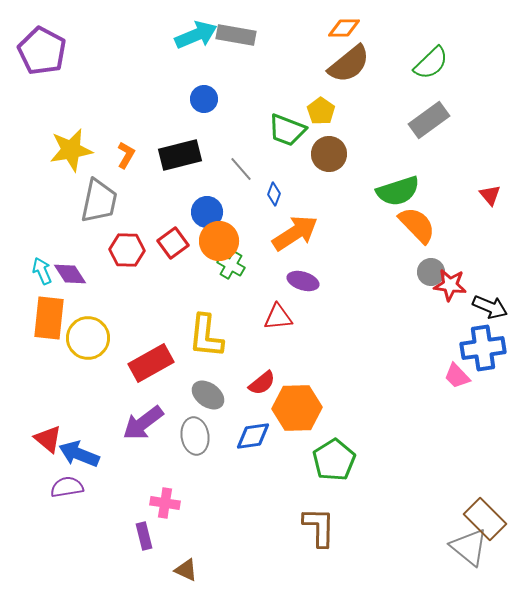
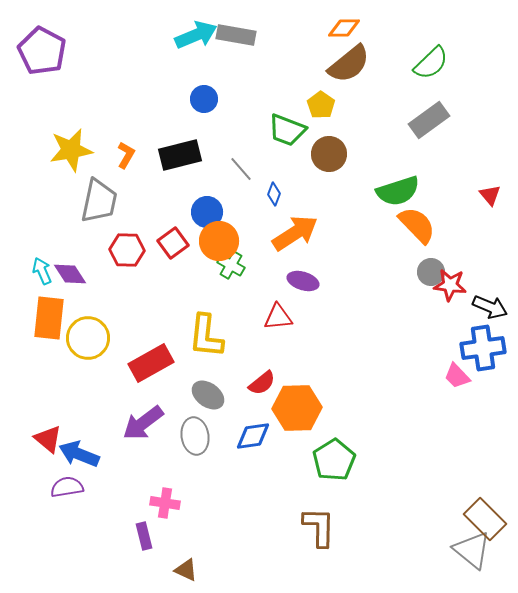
yellow pentagon at (321, 111): moved 6 px up
gray triangle at (469, 547): moved 3 px right, 3 px down
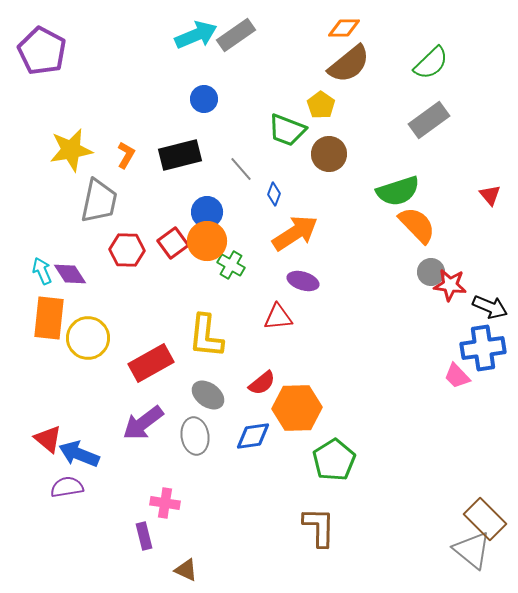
gray rectangle at (236, 35): rotated 45 degrees counterclockwise
orange circle at (219, 241): moved 12 px left
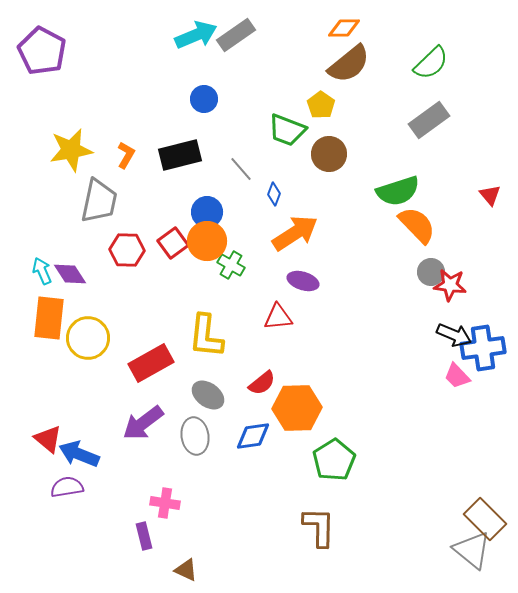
black arrow at (490, 307): moved 36 px left, 28 px down
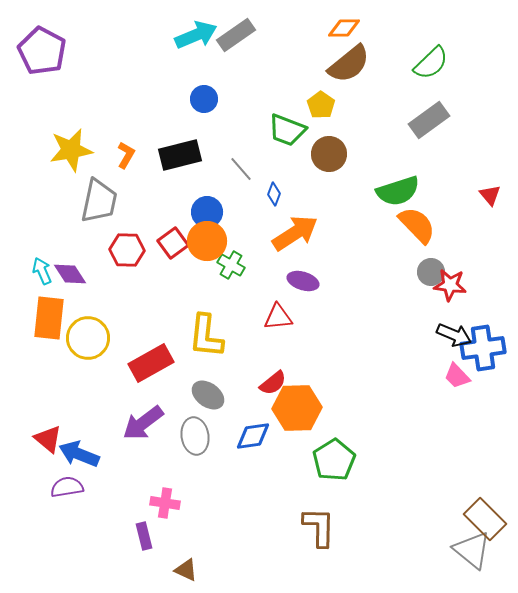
red semicircle at (262, 383): moved 11 px right
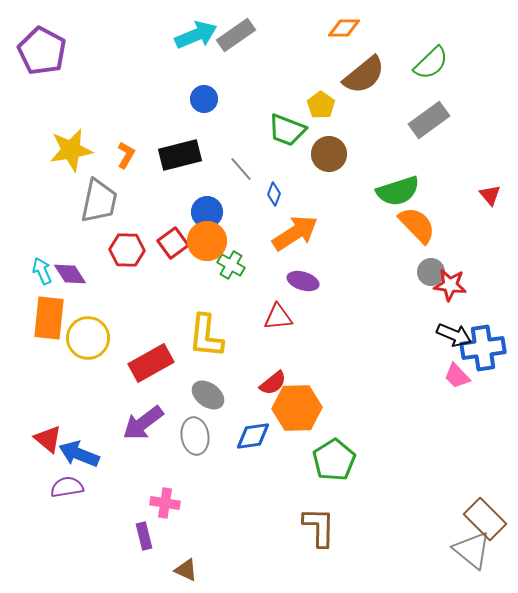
brown semicircle at (349, 64): moved 15 px right, 11 px down
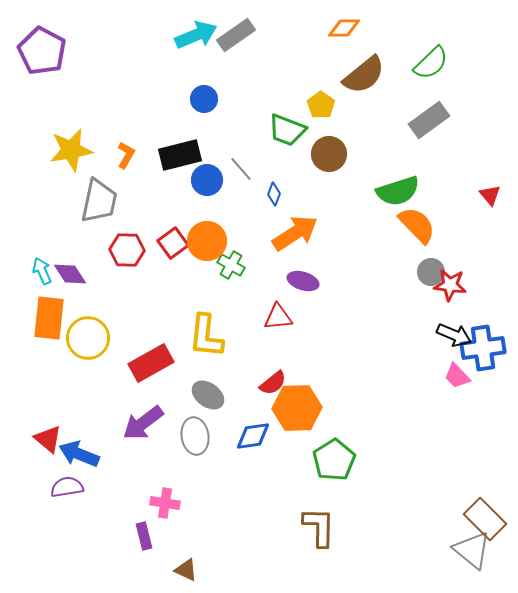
blue circle at (207, 212): moved 32 px up
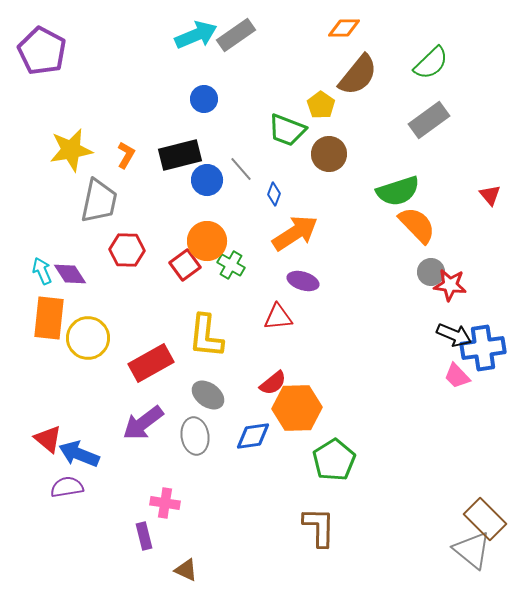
brown semicircle at (364, 75): moved 6 px left; rotated 12 degrees counterclockwise
red square at (173, 243): moved 12 px right, 22 px down
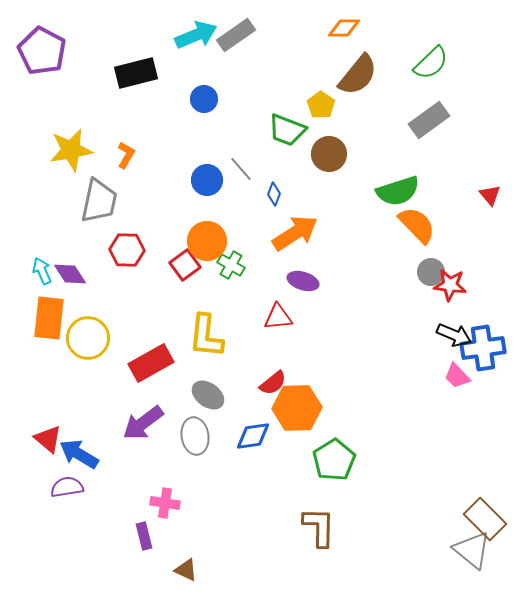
black rectangle at (180, 155): moved 44 px left, 82 px up
blue arrow at (79, 454): rotated 9 degrees clockwise
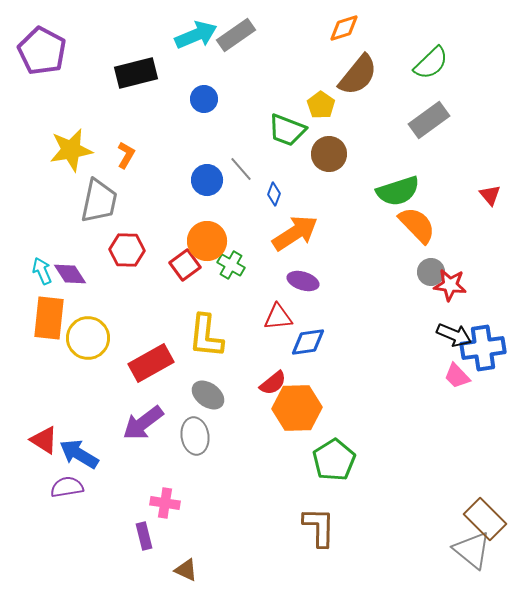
orange diamond at (344, 28): rotated 16 degrees counterclockwise
blue diamond at (253, 436): moved 55 px right, 94 px up
red triangle at (48, 439): moved 4 px left, 1 px down; rotated 8 degrees counterclockwise
